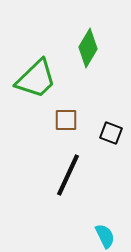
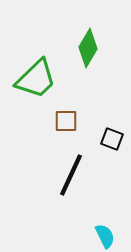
brown square: moved 1 px down
black square: moved 1 px right, 6 px down
black line: moved 3 px right
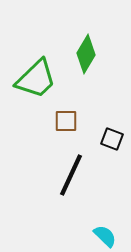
green diamond: moved 2 px left, 6 px down
cyan semicircle: rotated 20 degrees counterclockwise
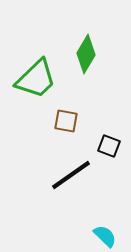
brown square: rotated 10 degrees clockwise
black square: moved 3 px left, 7 px down
black line: rotated 30 degrees clockwise
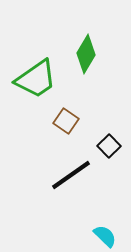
green trapezoid: rotated 9 degrees clockwise
brown square: rotated 25 degrees clockwise
black square: rotated 25 degrees clockwise
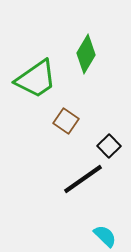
black line: moved 12 px right, 4 px down
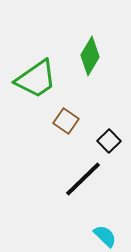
green diamond: moved 4 px right, 2 px down
black square: moved 5 px up
black line: rotated 9 degrees counterclockwise
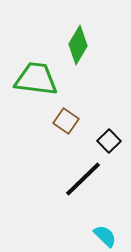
green diamond: moved 12 px left, 11 px up
green trapezoid: rotated 138 degrees counterclockwise
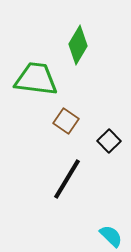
black line: moved 16 px left; rotated 15 degrees counterclockwise
cyan semicircle: moved 6 px right
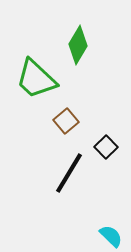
green trapezoid: rotated 144 degrees counterclockwise
brown square: rotated 15 degrees clockwise
black square: moved 3 px left, 6 px down
black line: moved 2 px right, 6 px up
